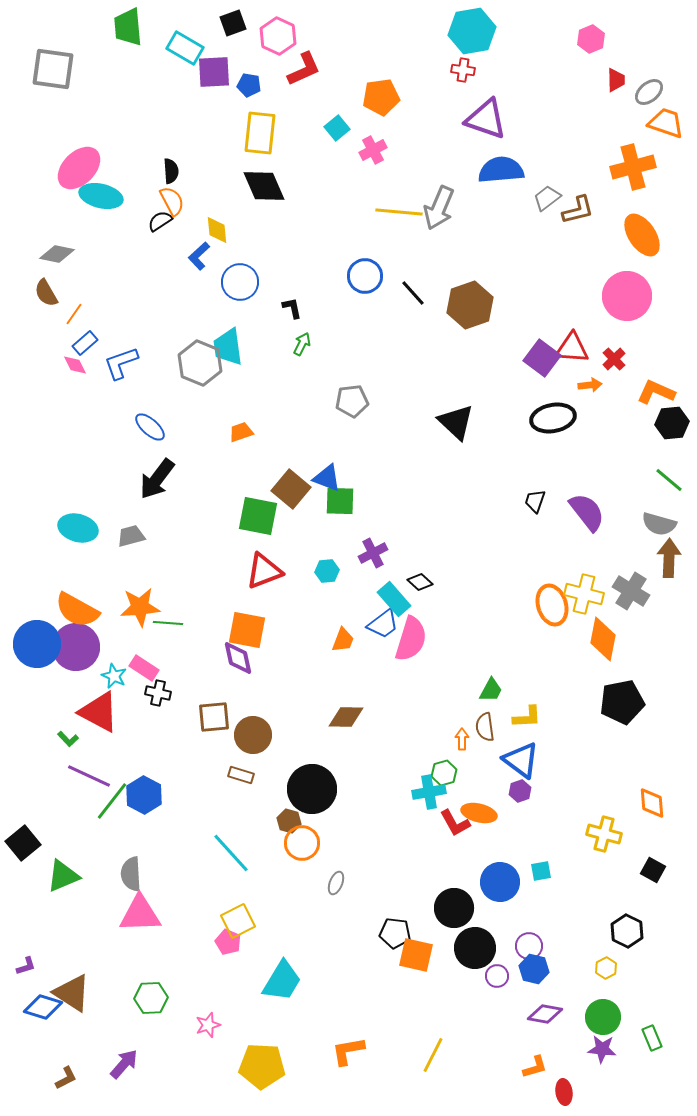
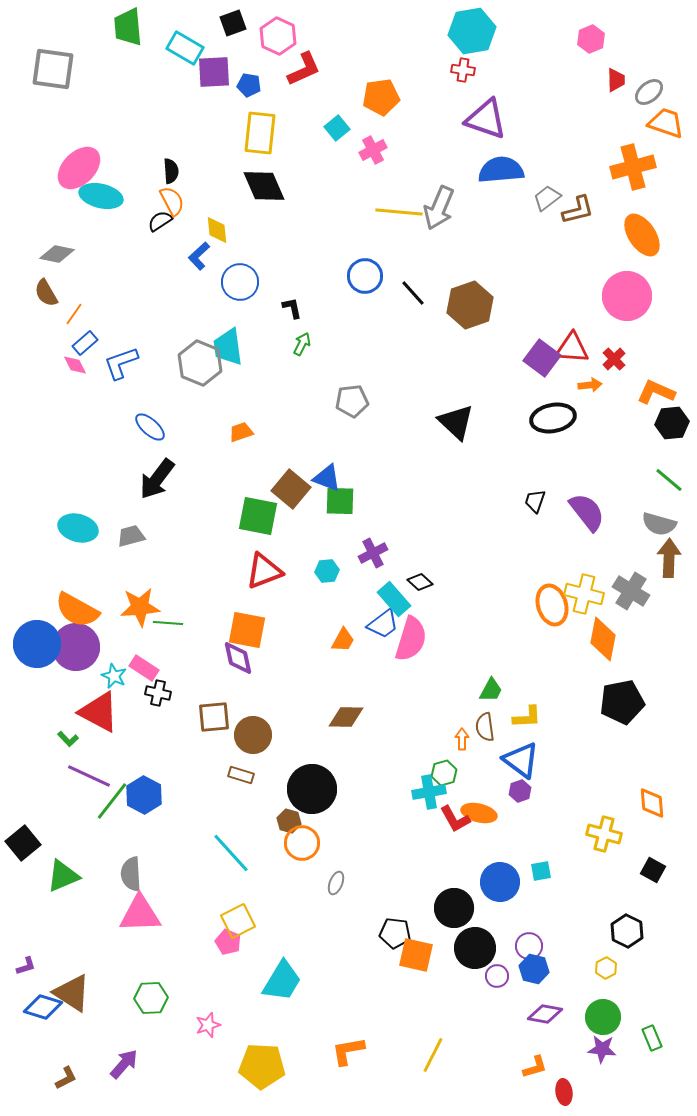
orange trapezoid at (343, 640): rotated 8 degrees clockwise
red L-shape at (455, 823): moved 4 px up
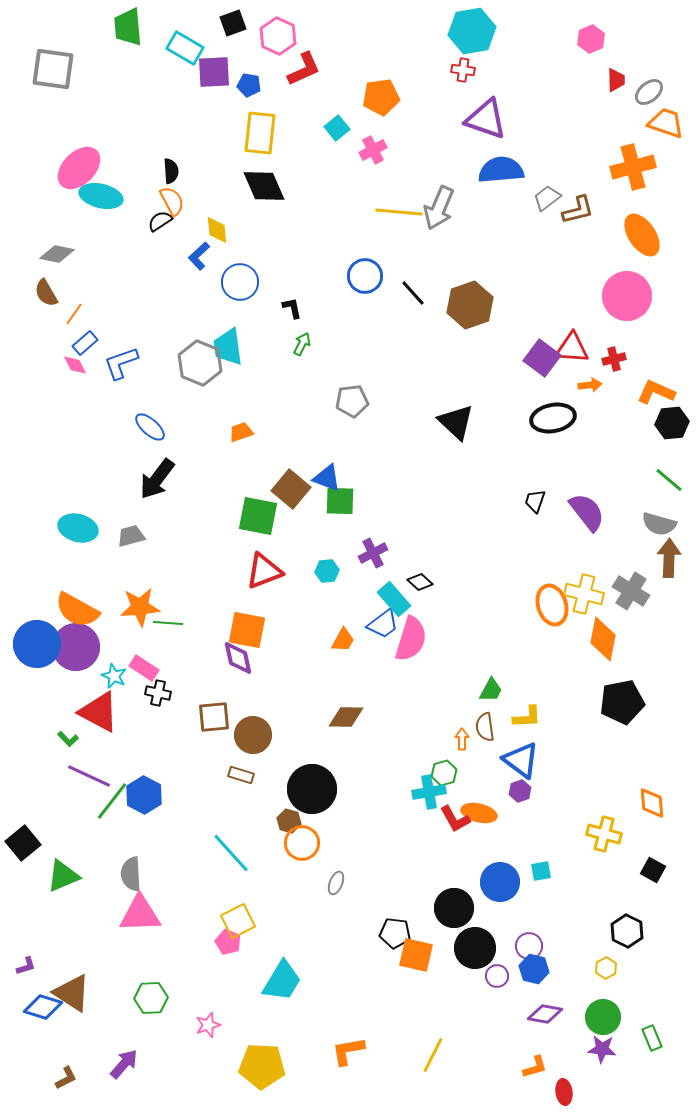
red cross at (614, 359): rotated 30 degrees clockwise
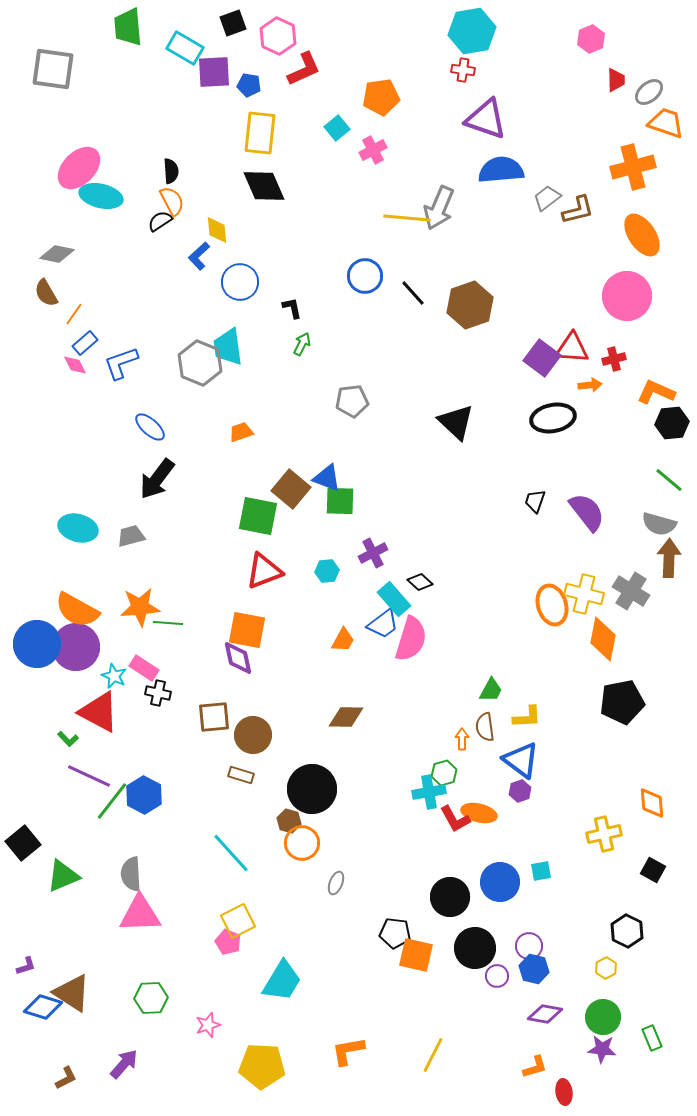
yellow line at (399, 212): moved 8 px right, 6 px down
yellow cross at (604, 834): rotated 28 degrees counterclockwise
black circle at (454, 908): moved 4 px left, 11 px up
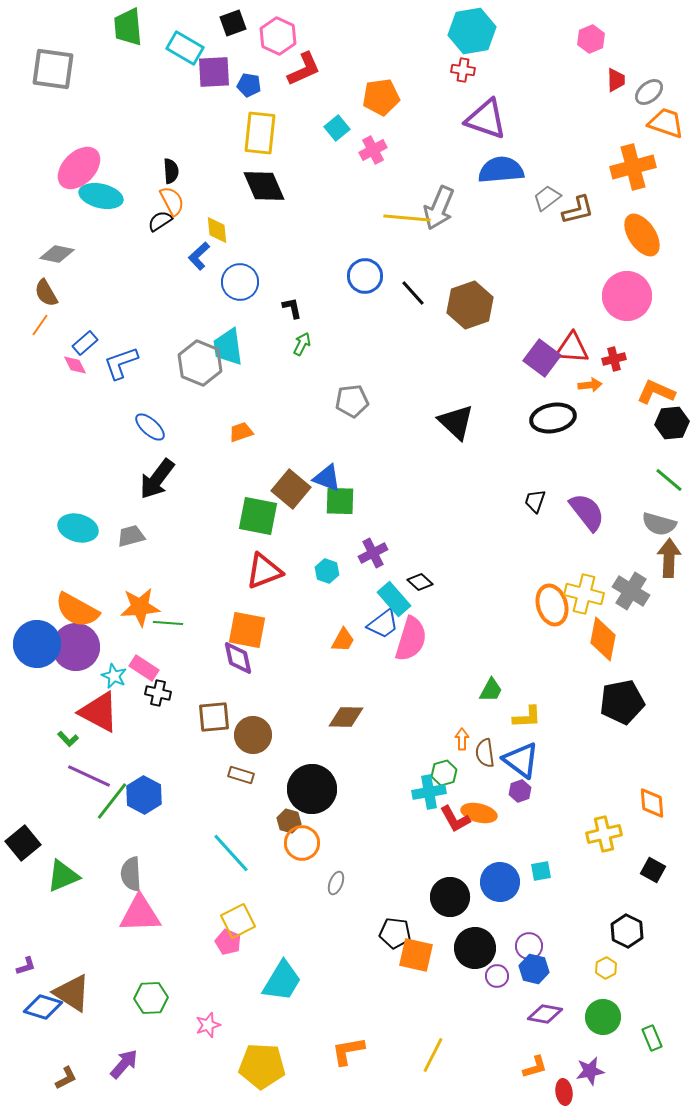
orange line at (74, 314): moved 34 px left, 11 px down
cyan hexagon at (327, 571): rotated 25 degrees clockwise
brown semicircle at (485, 727): moved 26 px down
purple star at (602, 1049): moved 12 px left, 22 px down; rotated 16 degrees counterclockwise
